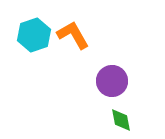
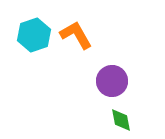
orange L-shape: moved 3 px right
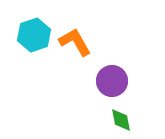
orange L-shape: moved 1 px left, 7 px down
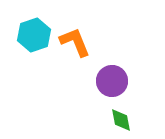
orange L-shape: rotated 8 degrees clockwise
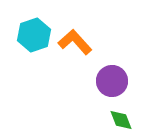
orange L-shape: rotated 20 degrees counterclockwise
green diamond: rotated 10 degrees counterclockwise
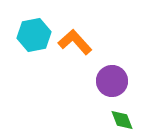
cyan hexagon: rotated 8 degrees clockwise
green diamond: moved 1 px right
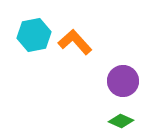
purple circle: moved 11 px right
green diamond: moved 1 px left, 1 px down; rotated 45 degrees counterclockwise
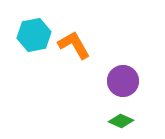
orange L-shape: moved 1 px left, 3 px down; rotated 12 degrees clockwise
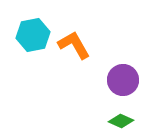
cyan hexagon: moved 1 px left
purple circle: moved 1 px up
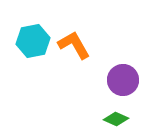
cyan hexagon: moved 6 px down
green diamond: moved 5 px left, 2 px up
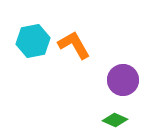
green diamond: moved 1 px left, 1 px down
